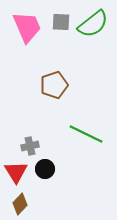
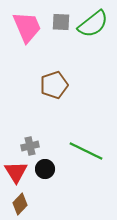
green line: moved 17 px down
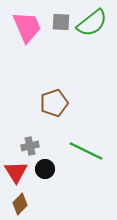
green semicircle: moved 1 px left, 1 px up
brown pentagon: moved 18 px down
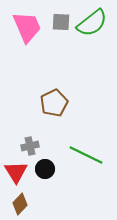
brown pentagon: rotated 8 degrees counterclockwise
green line: moved 4 px down
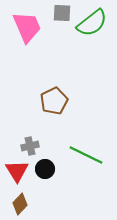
gray square: moved 1 px right, 9 px up
brown pentagon: moved 2 px up
red triangle: moved 1 px right, 1 px up
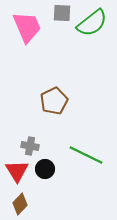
gray cross: rotated 24 degrees clockwise
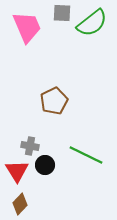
black circle: moved 4 px up
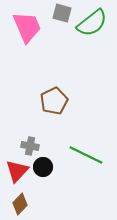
gray square: rotated 12 degrees clockwise
black circle: moved 2 px left, 2 px down
red triangle: rotated 15 degrees clockwise
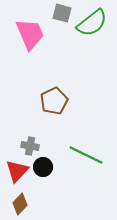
pink trapezoid: moved 3 px right, 7 px down
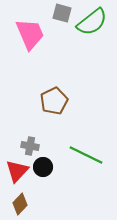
green semicircle: moved 1 px up
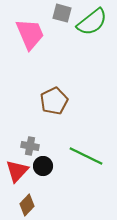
green line: moved 1 px down
black circle: moved 1 px up
brown diamond: moved 7 px right, 1 px down
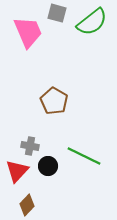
gray square: moved 5 px left
pink trapezoid: moved 2 px left, 2 px up
brown pentagon: rotated 16 degrees counterclockwise
green line: moved 2 px left
black circle: moved 5 px right
